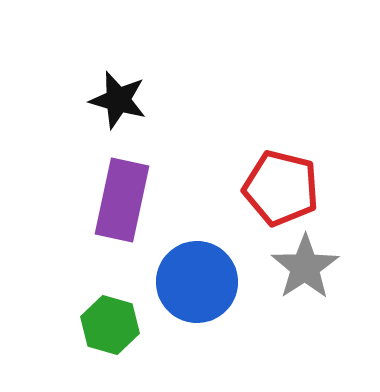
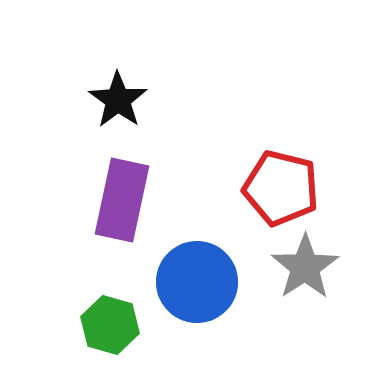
black star: rotated 20 degrees clockwise
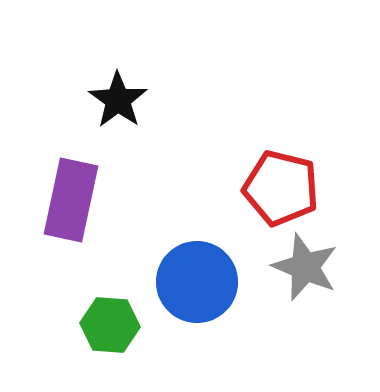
purple rectangle: moved 51 px left
gray star: rotated 16 degrees counterclockwise
green hexagon: rotated 12 degrees counterclockwise
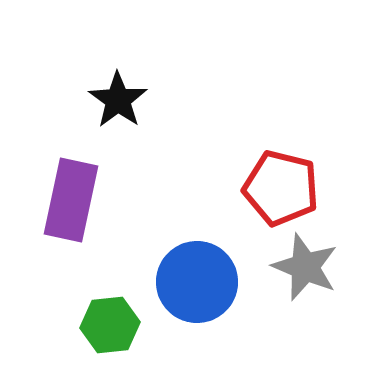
green hexagon: rotated 10 degrees counterclockwise
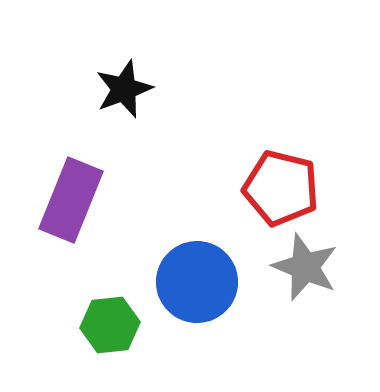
black star: moved 6 px right, 11 px up; rotated 16 degrees clockwise
purple rectangle: rotated 10 degrees clockwise
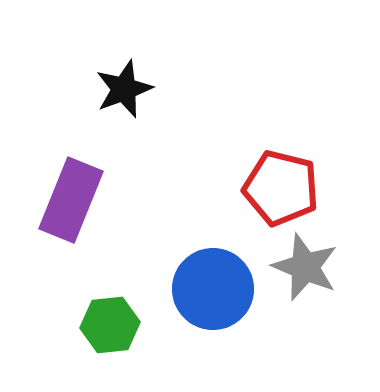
blue circle: moved 16 px right, 7 px down
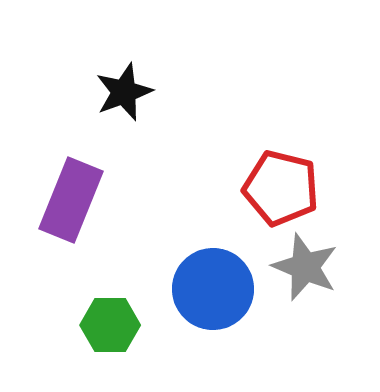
black star: moved 3 px down
green hexagon: rotated 6 degrees clockwise
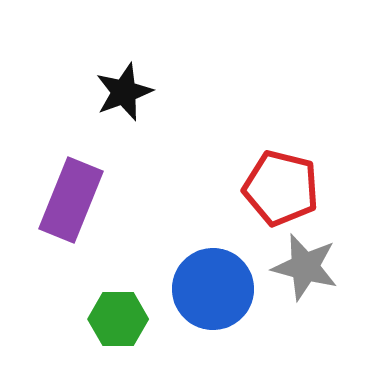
gray star: rotated 8 degrees counterclockwise
green hexagon: moved 8 px right, 6 px up
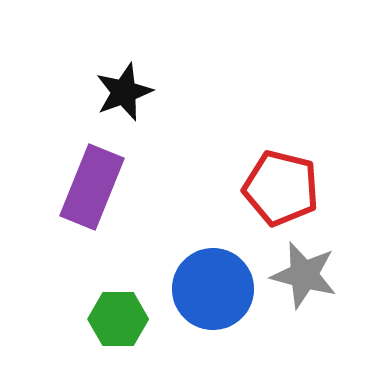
purple rectangle: moved 21 px right, 13 px up
gray star: moved 1 px left, 8 px down
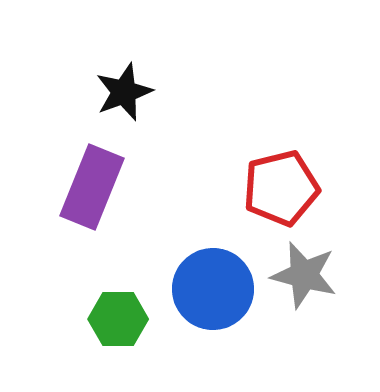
red pentagon: rotated 28 degrees counterclockwise
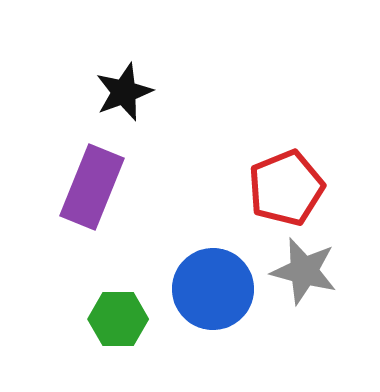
red pentagon: moved 5 px right; rotated 8 degrees counterclockwise
gray star: moved 4 px up
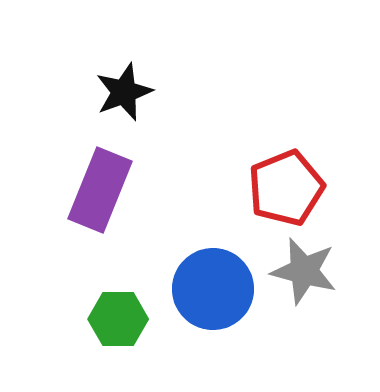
purple rectangle: moved 8 px right, 3 px down
